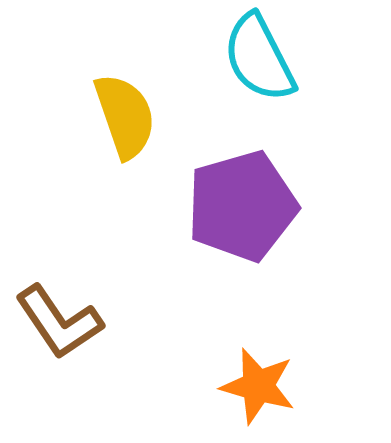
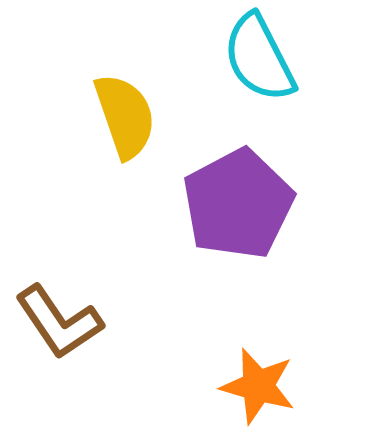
purple pentagon: moved 4 px left, 2 px up; rotated 12 degrees counterclockwise
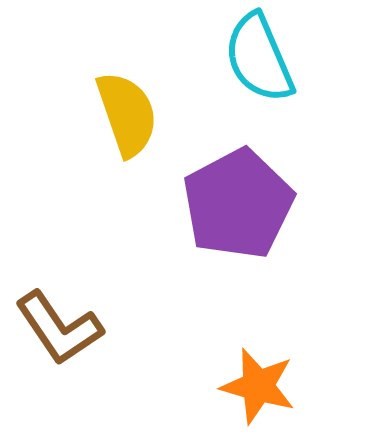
cyan semicircle: rotated 4 degrees clockwise
yellow semicircle: moved 2 px right, 2 px up
brown L-shape: moved 6 px down
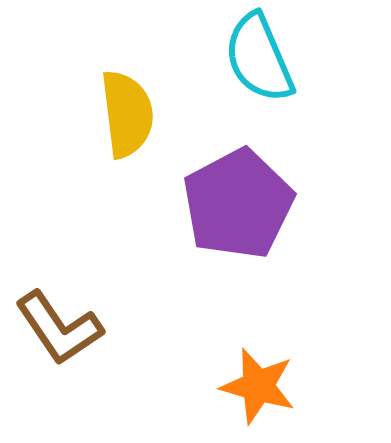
yellow semicircle: rotated 12 degrees clockwise
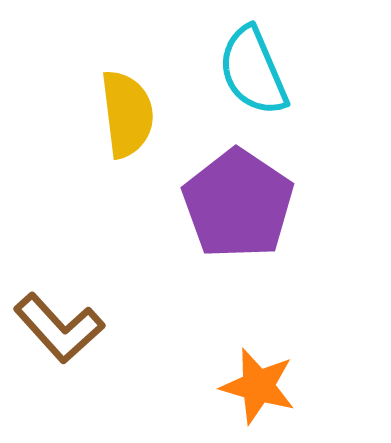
cyan semicircle: moved 6 px left, 13 px down
purple pentagon: rotated 10 degrees counterclockwise
brown L-shape: rotated 8 degrees counterclockwise
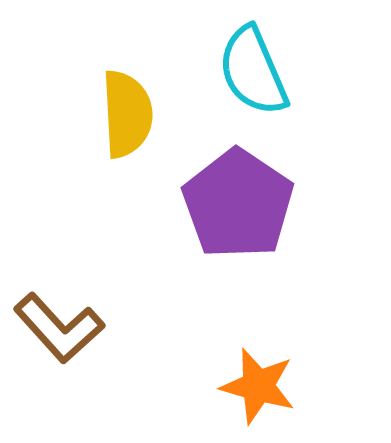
yellow semicircle: rotated 4 degrees clockwise
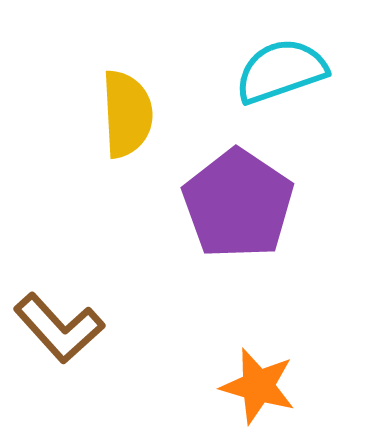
cyan semicircle: moved 28 px right; rotated 94 degrees clockwise
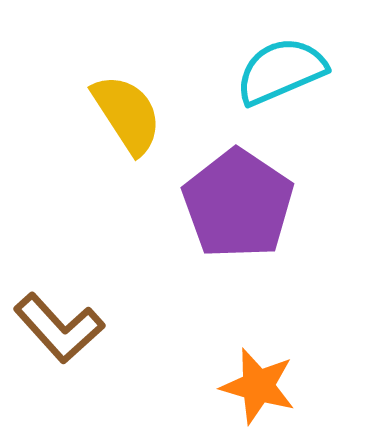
cyan semicircle: rotated 4 degrees counterclockwise
yellow semicircle: rotated 30 degrees counterclockwise
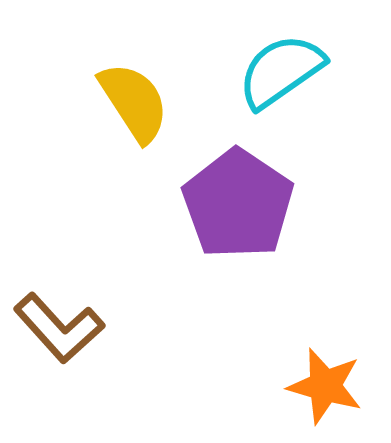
cyan semicircle: rotated 12 degrees counterclockwise
yellow semicircle: moved 7 px right, 12 px up
orange star: moved 67 px right
